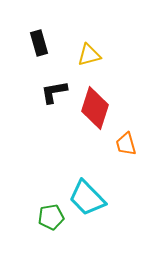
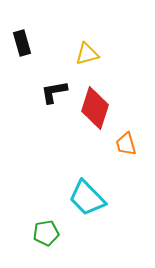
black rectangle: moved 17 px left
yellow triangle: moved 2 px left, 1 px up
green pentagon: moved 5 px left, 16 px down
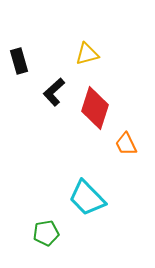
black rectangle: moved 3 px left, 18 px down
black L-shape: rotated 32 degrees counterclockwise
orange trapezoid: rotated 10 degrees counterclockwise
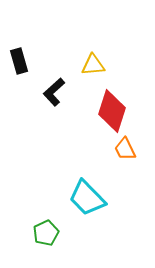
yellow triangle: moved 6 px right, 11 px down; rotated 10 degrees clockwise
red diamond: moved 17 px right, 3 px down
orange trapezoid: moved 1 px left, 5 px down
green pentagon: rotated 15 degrees counterclockwise
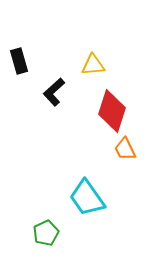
cyan trapezoid: rotated 9 degrees clockwise
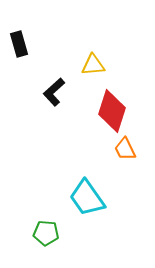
black rectangle: moved 17 px up
green pentagon: rotated 30 degrees clockwise
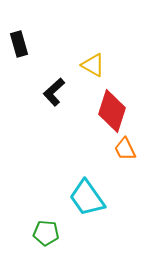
yellow triangle: rotated 35 degrees clockwise
